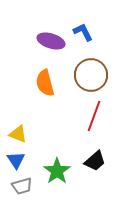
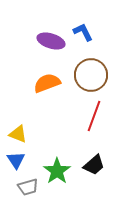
orange semicircle: moved 2 px right; rotated 84 degrees clockwise
black trapezoid: moved 1 px left, 4 px down
gray trapezoid: moved 6 px right, 1 px down
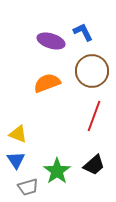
brown circle: moved 1 px right, 4 px up
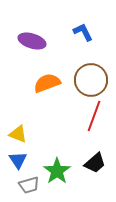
purple ellipse: moved 19 px left
brown circle: moved 1 px left, 9 px down
blue triangle: moved 2 px right
black trapezoid: moved 1 px right, 2 px up
gray trapezoid: moved 1 px right, 2 px up
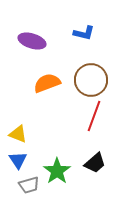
blue L-shape: moved 1 px right, 1 px down; rotated 130 degrees clockwise
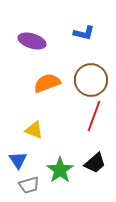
yellow triangle: moved 16 px right, 4 px up
green star: moved 3 px right, 1 px up
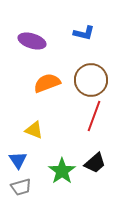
green star: moved 2 px right, 1 px down
gray trapezoid: moved 8 px left, 2 px down
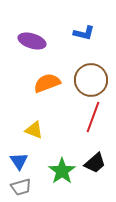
red line: moved 1 px left, 1 px down
blue triangle: moved 1 px right, 1 px down
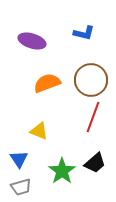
yellow triangle: moved 5 px right, 1 px down
blue triangle: moved 2 px up
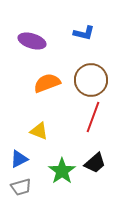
blue triangle: rotated 36 degrees clockwise
